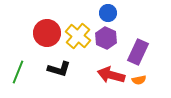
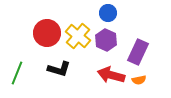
purple hexagon: moved 2 px down
green line: moved 1 px left, 1 px down
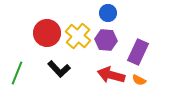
purple hexagon: rotated 20 degrees counterclockwise
black L-shape: rotated 30 degrees clockwise
orange semicircle: rotated 40 degrees clockwise
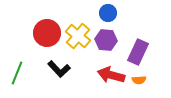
orange semicircle: rotated 32 degrees counterclockwise
